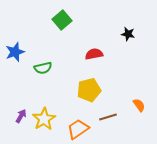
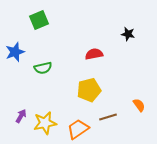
green square: moved 23 px left; rotated 18 degrees clockwise
yellow star: moved 1 px right, 4 px down; rotated 20 degrees clockwise
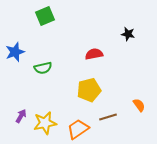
green square: moved 6 px right, 4 px up
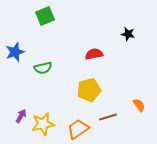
yellow star: moved 2 px left, 1 px down
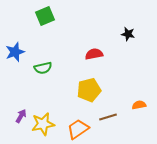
orange semicircle: rotated 64 degrees counterclockwise
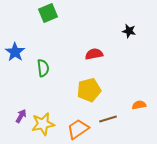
green square: moved 3 px right, 3 px up
black star: moved 1 px right, 3 px up
blue star: rotated 18 degrees counterclockwise
green semicircle: rotated 84 degrees counterclockwise
brown line: moved 2 px down
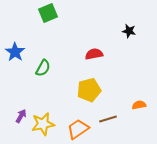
green semicircle: rotated 36 degrees clockwise
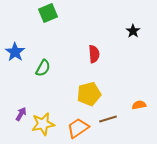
black star: moved 4 px right; rotated 24 degrees clockwise
red semicircle: rotated 96 degrees clockwise
yellow pentagon: moved 4 px down
purple arrow: moved 2 px up
orange trapezoid: moved 1 px up
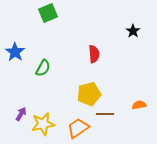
brown line: moved 3 px left, 5 px up; rotated 18 degrees clockwise
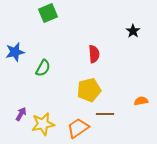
blue star: rotated 24 degrees clockwise
yellow pentagon: moved 4 px up
orange semicircle: moved 2 px right, 4 px up
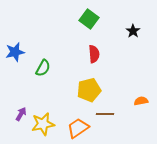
green square: moved 41 px right, 6 px down; rotated 30 degrees counterclockwise
